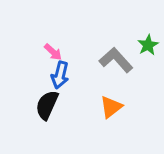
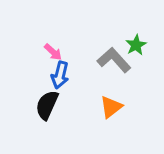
green star: moved 12 px left
gray L-shape: moved 2 px left
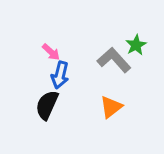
pink arrow: moved 2 px left
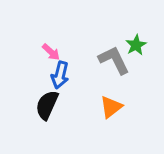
gray L-shape: rotated 16 degrees clockwise
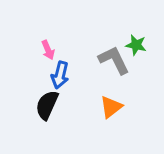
green star: rotated 30 degrees counterclockwise
pink arrow: moved 3 px left, 2 px up; rotated 24 degrees clockwise
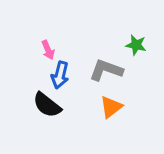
gray L-shape: moved 8 px left, 10 px down; rotated 44 degrees counterclockwise
black semicircle: rotated 76 degrees counterclockwise
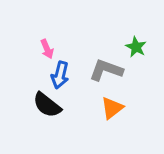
green star: moved 2 px down; rotated 15 degrees clockwise
pink arrow: moved 1 px left, 1 px up
orange triangle: moved 1 px right, 1 px down
